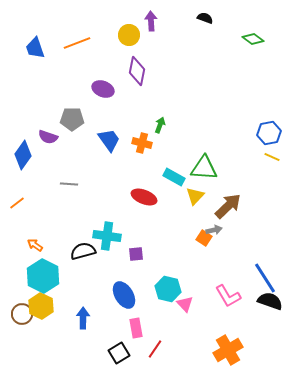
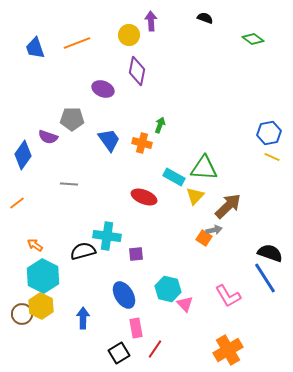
black semicircle at (270, 301): moved 48 px up
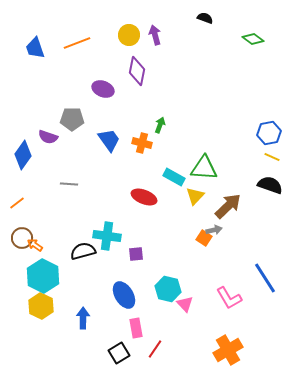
purple arrow at (151, 21): moved 4 px right, 14 px down; rotated 12 degrees counterclockwise
black semicircle at (270, 253): moved 68 px up
pink L-shape at (228, 296): moved 1 px right, 2 px down
brown circle at (22, 314): moved 76 px up
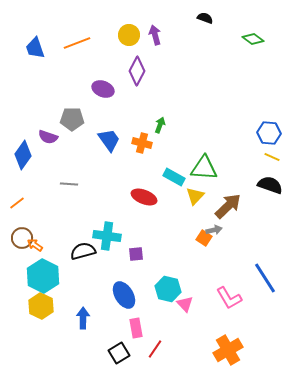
purple diamond at (137, 71): rotated 16 degrees clockwise
blue hexagon at (269, 133): rotated 15 degrees clockwise
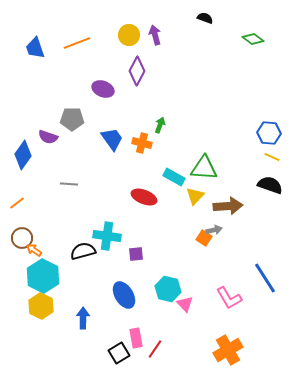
blue trapezoid at (109, 140): moved 3 px right, 1 px up
brown arrow at (228, 206): rotated 40 degrees clockwise
orange arrow at (35, 245): moved 1 px left, 5 px down
pink rectangle at (136, 328): moved 10 px down
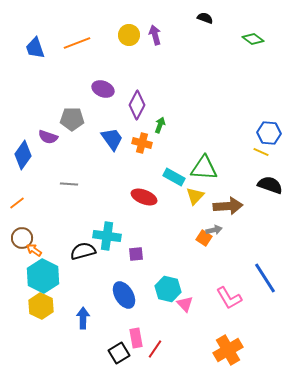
purple diamond at (137, 71): moved 34 px down
yellow line at (272, 157): moved 11 px left, 5 px up
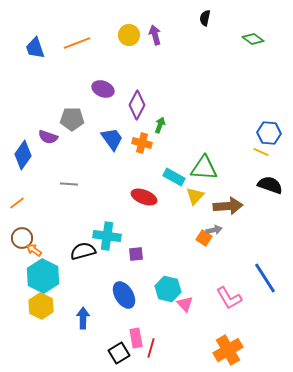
black semicircle at (205, 18): rotated 98 degrees counterclockwise
red line at (155, 349): moved 4 px left, 1 px up; rotated 18 degrees counterclockwise
